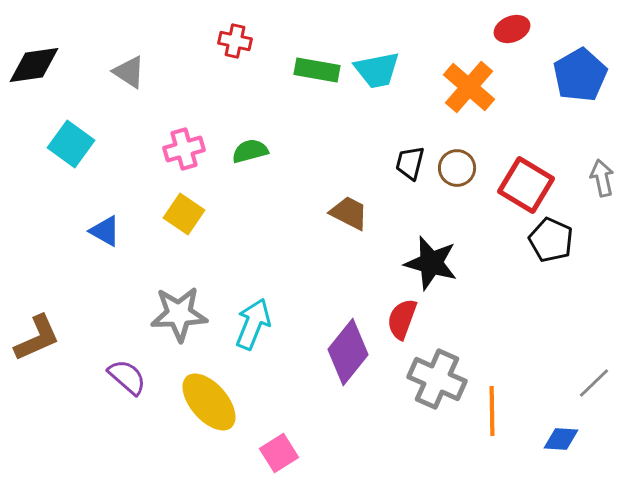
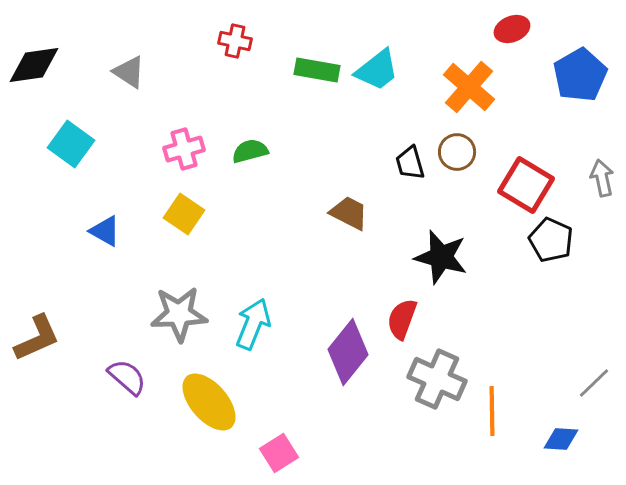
cyan trapezoid: rotated 27 degrees counterclockwise
black trapezoid: rotated 30 degrees counterclockwise
brown circle: moved 16 px up
black star: moved 10 px right, 6 px up
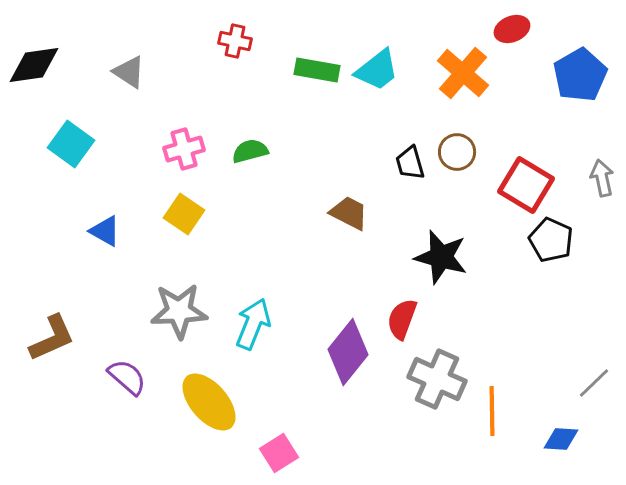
orange cross: moved 6 px left, 14 px up
gray star: moved 3 px up
brown L-shape: moved 15 px right
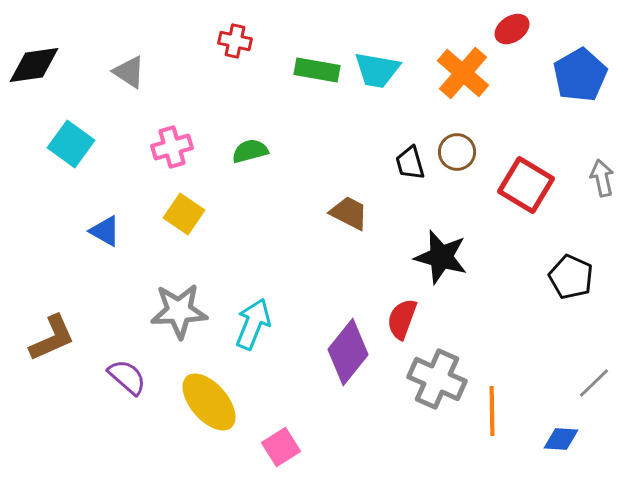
red ellipse: rotated 12 degrees counterclockwise
cyan trapezoid: rotated 48 degrees clockwise
pink cross: moved 12 px left, 2 px up
black pentagon: moved 20 px right, 37 px down
pink square: moved 2 px right, 6 px up
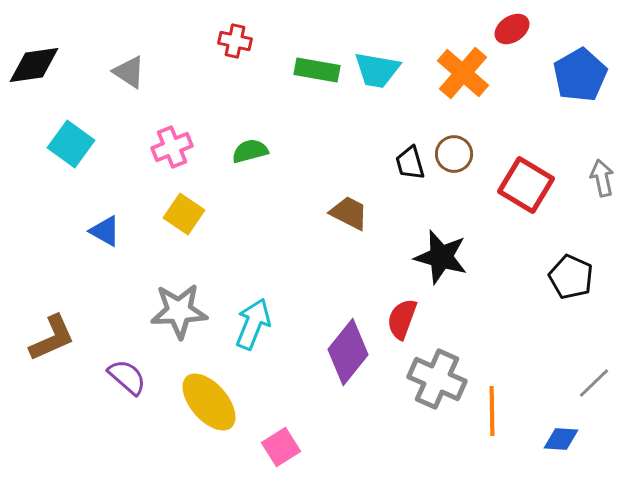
pink cross: rotated 6 degrees counterclockwise
brown circle: moved 3 px left, 2 px down
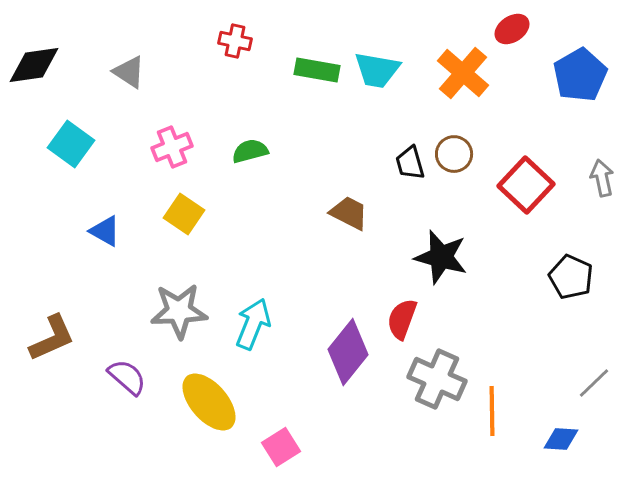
red square: rotated 12 degrees clockwise
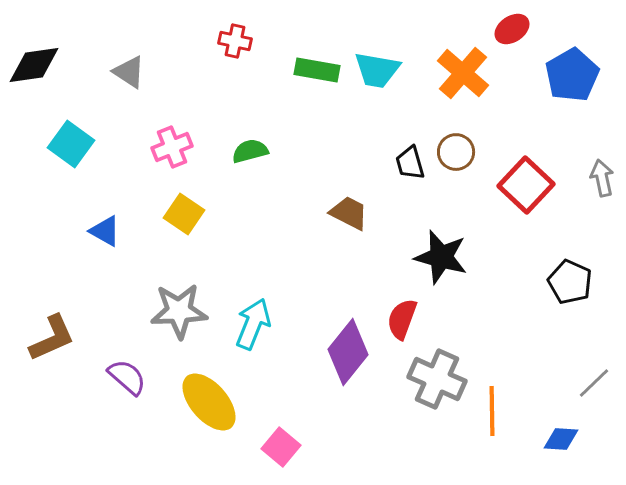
blue pentagon: moved 8 px left
brown circle: moved 2 px right, 2 px up
black pentagon: moved 1 px left, 5 px down
pink square: rotated 18 degrees counterclockwise
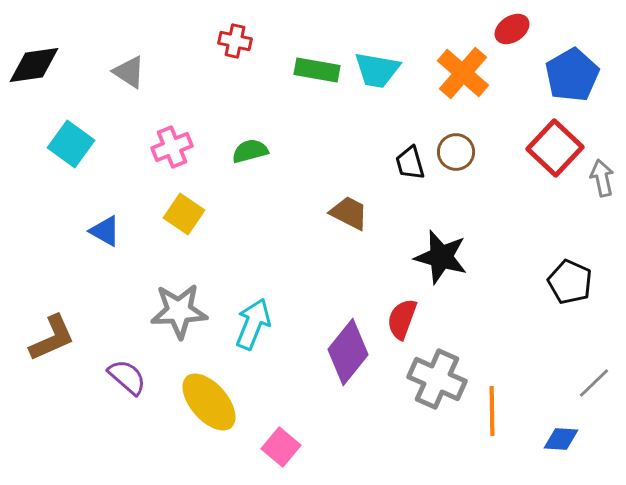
red square: moved 29 px right, 37 px up
